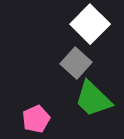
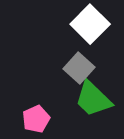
gray square: moved 3 px right, 5 px down
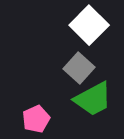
white square: moved 1 px left, 1 px down
green trapezoid: rotated 72 degrees counterclockwise
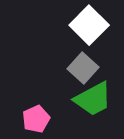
gray square: moved 4 px right
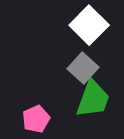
green trapezoid: rotated 42 degrees counterclockwise
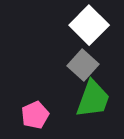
gray square: moved 3 px up
pink pentagon: moved 1 px left, 4 px up
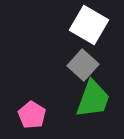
white square: rotated 15 degrees counterclockwise
pink pentagon: moved 3 px left; rotated 16 degrees counterclockwise
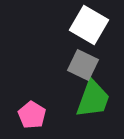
gray square: rotated 16 degrees counterclockwise
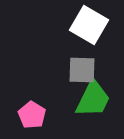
gray square: moved 1 px left, 5 px down; rotated 24 degrees counterclockwise
green trapezoid: rotated 6 degrees clockwise
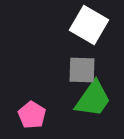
green trapezoid: rotated 9 degrees clockwise
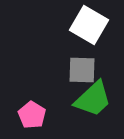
green trapezoid: rotated 12 degrees clockwise
